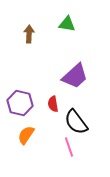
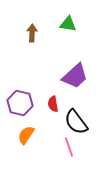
green triangle: moved 1 px right
brown arrow: moved 3 px right, 1 px up
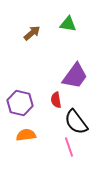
brown arrow: rotated 48 degrees clockwise
purple trapezoid: rotated 12 degrees counterclockwise
red semicircle: moved 3 px right, 4 px up
orange semicircle: rotated 48 degrees clockwise
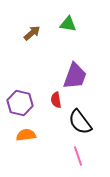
purple trapezoid: rotated 16 degrees counterclockwise
black semicircle: moved 4 px right
pink line: moved 9 px right, 9 px down
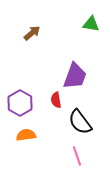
green triangle: moved 23 px right
purple hexagon: rotated 15 degrees clockwise
pink line: moved 1 px left
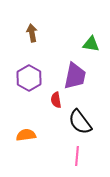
green triangle: moved 20 px down
brown arrow: rotated 60 degrees counterclockwise
purple trapezoid: rotated 8 degrees counterclockwise
purple hexagon: moved 9 px right, 25 px up
pink line: rotated 24 degrees clockwise
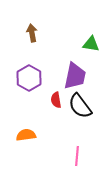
black semicircle: moved 16 px up
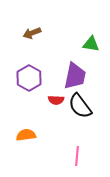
brown arrow: rotated 102 degrees counterclockwise
red semicircle: rotated 77 degrees counterclockwise
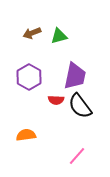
green triangle: moved 32 px left, 8 px up; rotated 24 degrees counterclockwise
purple hexagon: moved 1 px up
pink line: rotated 36 degrees clockwise
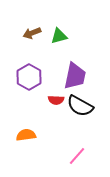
black semicircle: rotated 24 degrees counterclockwise
